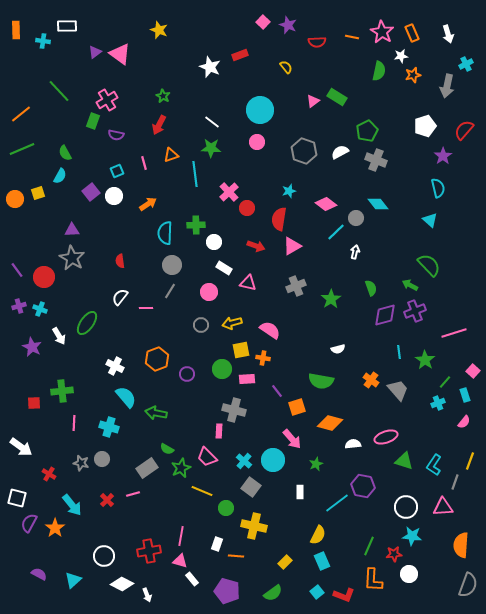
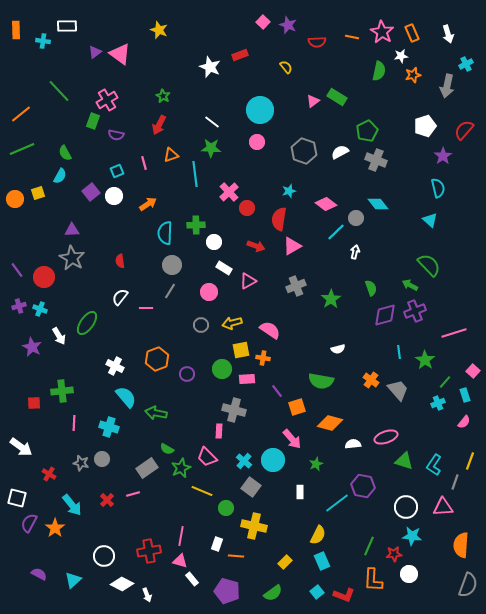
pink triangle at (248, 283): moved 2 px up; rotated 42 degrees counterclockwise
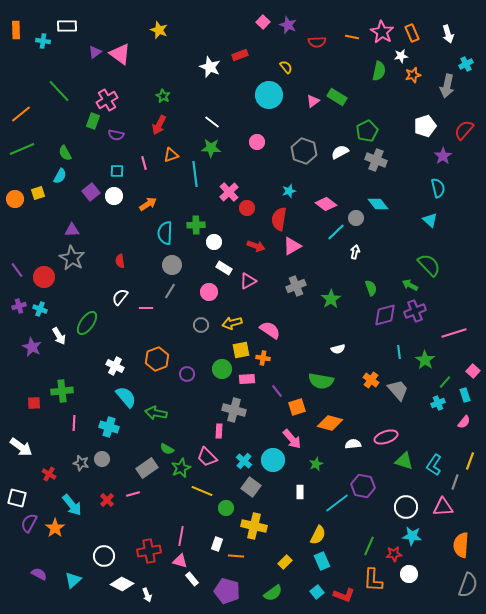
cyan circle at (260, 110): moved 9 px right, 15 px up
cyan square at (117, 171): rotated 24 degrees clockwise
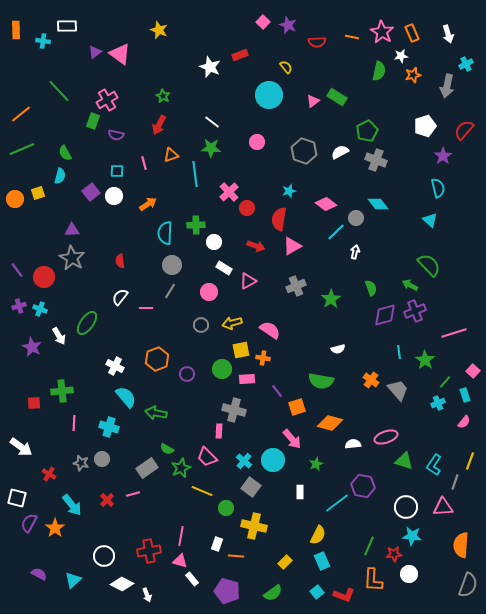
cyan semicircle at (60, 176): rotated 14 degrees counterclockwise
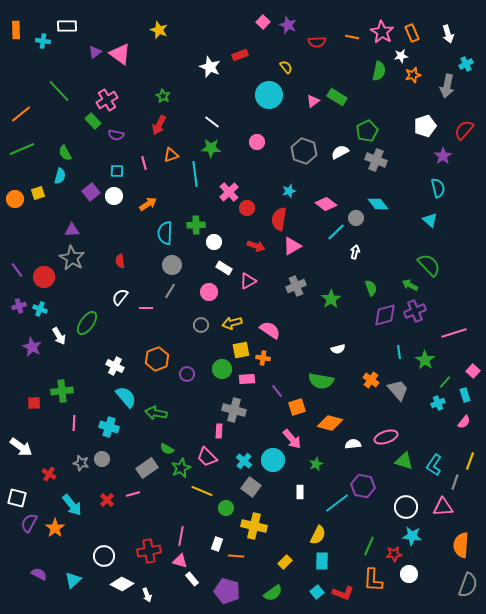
green rectangle at (93, 121): rotated 63 degrees counterclockwise
cyan rectangle at (322, 561): rotated 24 degrees clockwise
red L-shape at (344, 595): moved 1 px left, 2 px up
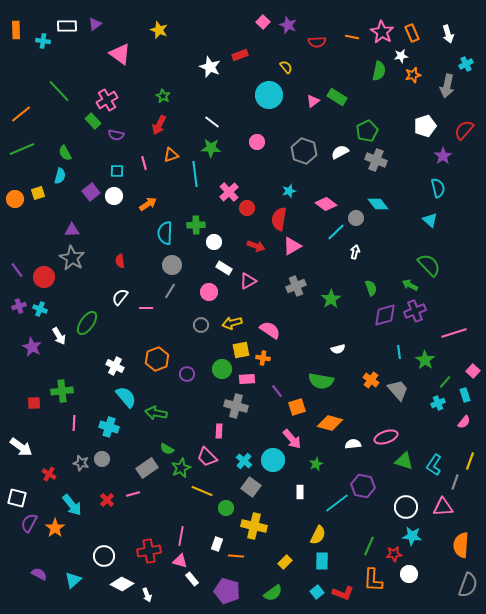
purple triangle at (95, 52): moved 28 px up
gray cross at (234, 410): moved 2 px right, 4 px up
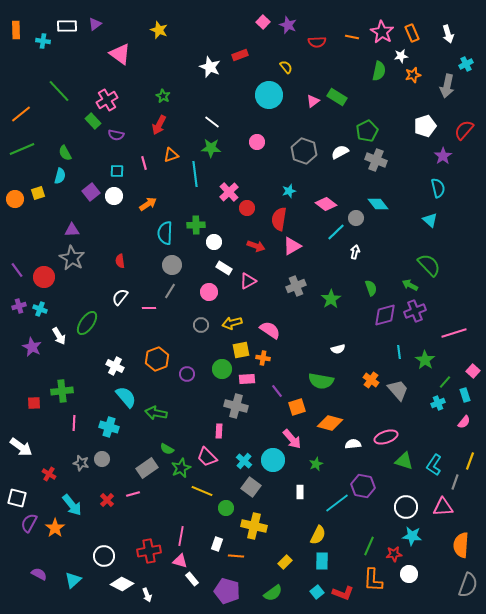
pink line at (146, 308): moved 3 px right
